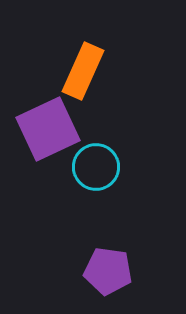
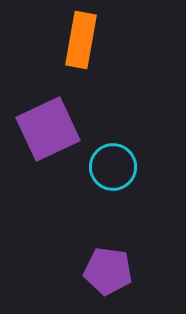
orange rectangle: moved 2 px left, 31 px up; rotated 14 degrees counterclockwise
cyan circle: moved 17 px right
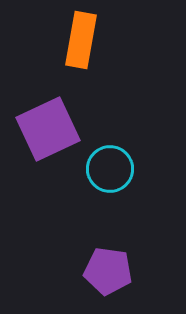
cyan circle: moved 3 px left, 2 px down
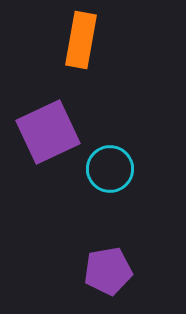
purple square: moved 3 px down
purple pentagon: rotated 18 degrees counterclockwise
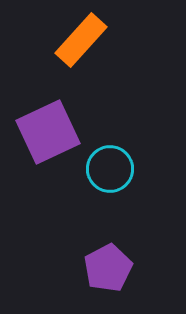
orange rectangle: rotated 32 degrees clockwise
purple pentagon: moved 3 px up; rotated 18 degrees counterclockwise
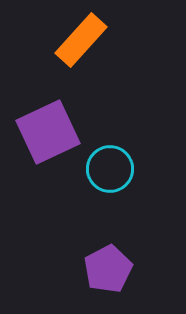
purple pentagon: moved 1 px down
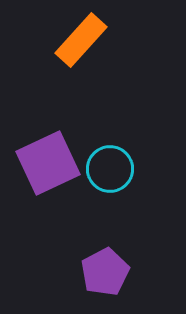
purple square: moved 31 px down
purple pentagon: moved 3 px left, 3 px down
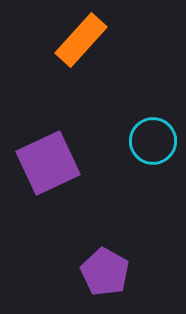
cyan circle: moved 43 px right, 28 px up
purple pentagon: rotated 15 degrees counterclockwise
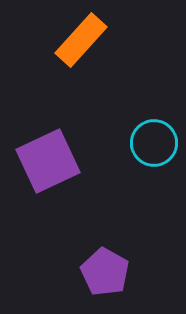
cyan circle: moved 1 px right, 2 px down
purple square: moved 2 px up
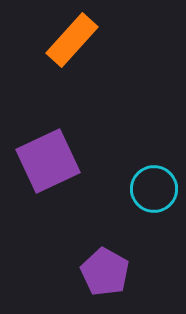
orange rectangle: moved 9 px left
cyan circle: moved 46 px down
